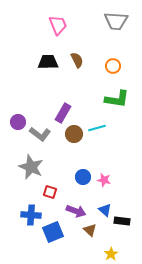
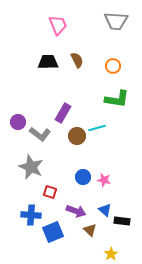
brown circle: moved 3 px right, 2 px down
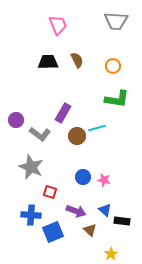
purple circle: moved 2 px left, 2 px up
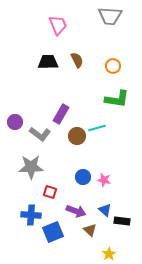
gray trapezoid: moved 6 px left, 5 px up
purple rectangle: moved 2 px left, 1 px down
purple circle: moved 1 px left, 2 px down
gray star: rotated 25 degrees counterclockwise
yellow star: moved 2 px left
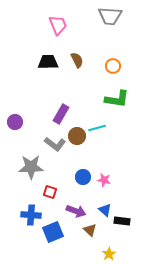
gray L-shape: moved 15 px right, 10 px down
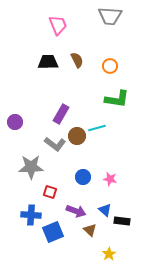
orange circle: moved 3 px left
pink star: moved 6 px right, 1 px up
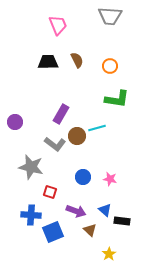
gray star: rotated 15 degrees clockwise
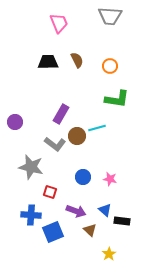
pink trapezoid: moved 1 px right, 2 px up
